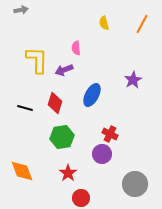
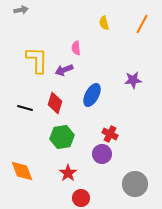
purple star: rotated 24 degrees clockwise
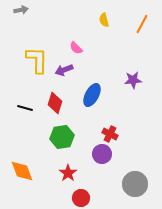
yellow semicircle: moved 3 px up
pink semicircle: rotated 40 degrees counterclockwise
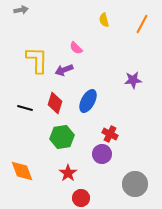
blue ellipse: moved 4 px left, 6 px down
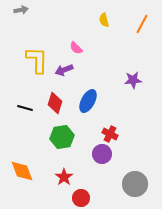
red star: moved 4 px left, 4 px down
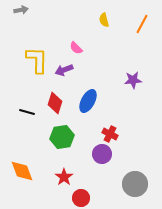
black line: moved 2 px right, 4 px down
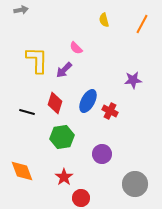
purple arrow: rotated 24 degrees counterclockwise
red cross: moved 23 px up
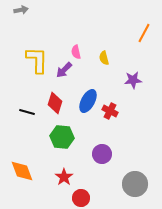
yellow semicircle: moved 38 px down
orange line: moved 2 px right, 9 px down
pink semicircle: moved 4 px down; rotated 32 degrees clockwise
green hexagon: rotated 15 degrees clockwise
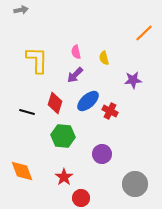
orange line: rotated 18 degrees clockwise
purple arrow: moved 11 px right, 5 px down
blue ellipse: rotated 20 degrees clockwise
green hexagon: moved 1 px right, 1 px up
